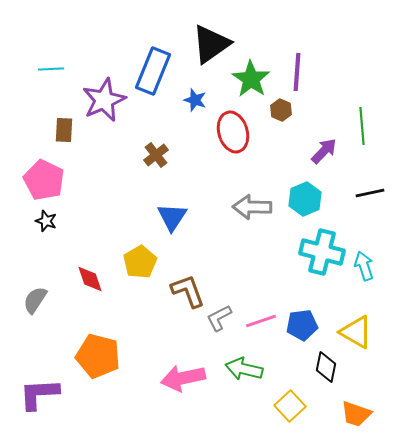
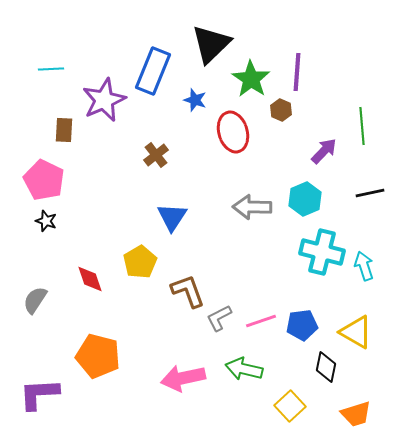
black triangle: rotated 9 degrees counterclockwise
orange trapezoid: rotated 36 degrees counterclockwise
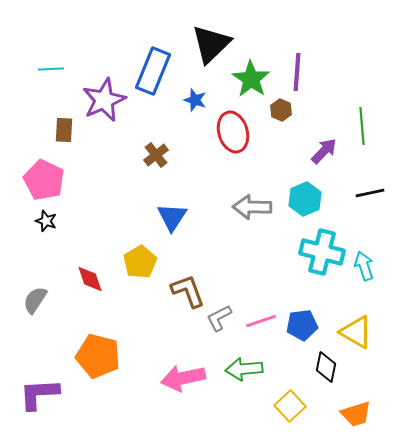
green arrow: rotated 18 degrees counterclockwise
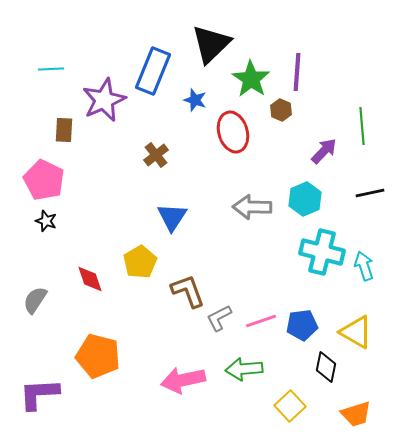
pink arrow: moved 2 px down
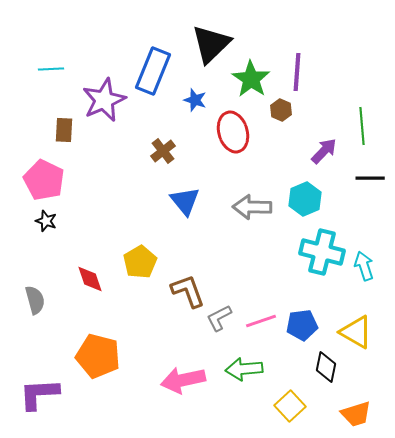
brown cross: moved 7 px right, 4 px up
black line: moved 15 px up; rotated 12 degrees clockwise
blue triangle: moved 13 px right, 16 px up; rotated 12 degrees counterclockwise
gray semicircle: rotated 132 degrees clockwise
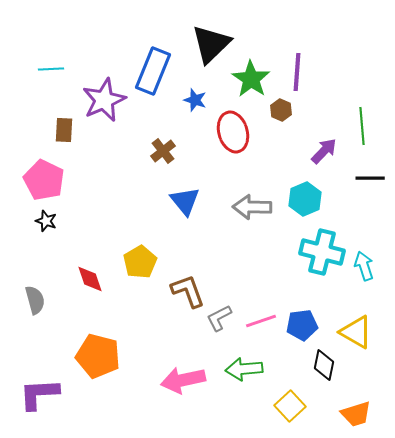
black diamond: moved 2 px left, 2 px up
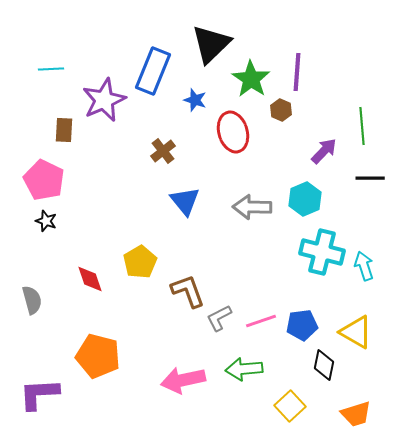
gray semicircle: moved 3 px left
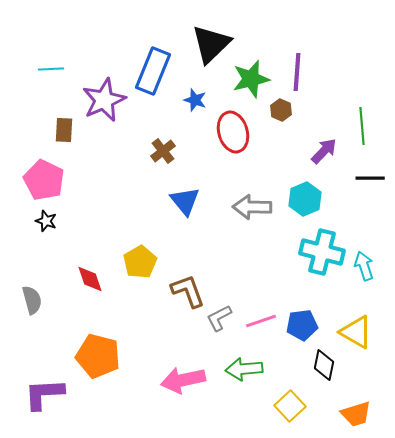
green star: rotated 24 degrees clockwise
purple L-shape: moved 5 px right
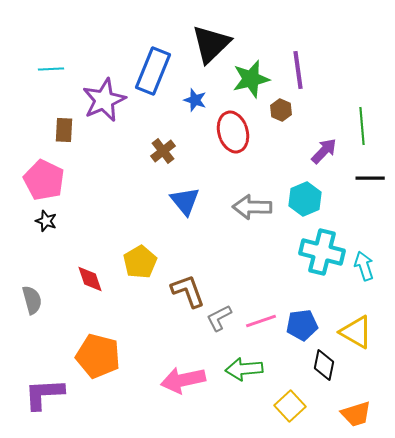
purple line: moved 1 px right, 2 px up; rotated 12 degrees counterclockwise
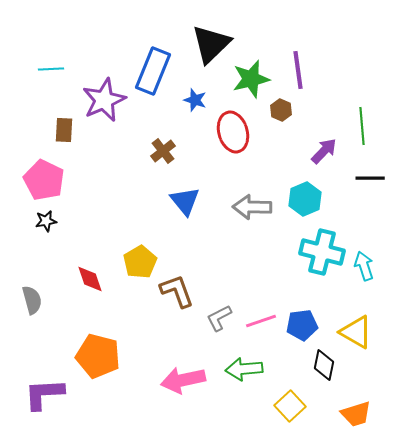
black star: rotated 30 degrees counterclockwise
brown L-shape: moved 11 px left
